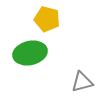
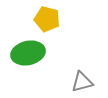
green ellipse: moved 2 px left
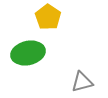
yellow pentagon: moved 1 px right, 2 px up; rotated 20 degrees clockwise
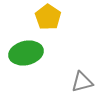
green ellipse: moved 2 px left
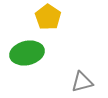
green ellipse: moved 1 px right
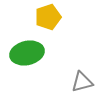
yellow pentagon: rotated 20 degrees clockwise
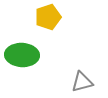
green ellipse: moved 5 px left, 2 px down; rotated 16 degrees clockwise
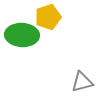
green ellipse: moved 20 px up
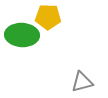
yellow pentagon: rotated 20 degrees clockwise
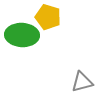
yellow pentagon: rotated 15 degrees clockwise
